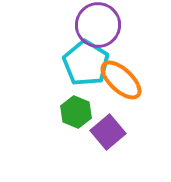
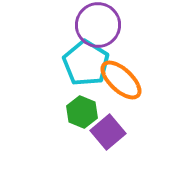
green hexagon: moved 6 px right
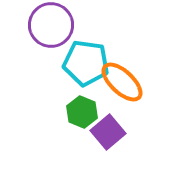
purple circle: moved 47 px left
cyan pentagon: rotated 24 degrees counterclockwise
orange ellipse: moved 1 px right, 2 px down
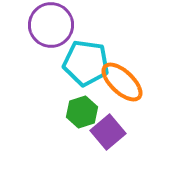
green hexagon: rotated 20 degrees clockwise
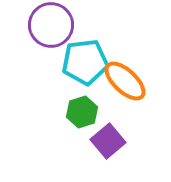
cyan pentagon: moved 1 px left, 1 px up; rotated 15 degrees counterclockwise
orange ellipse: moved 3 px right, 1 px up
purple square: moved 9 px down
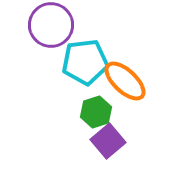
green hexagon: moved 14 px right
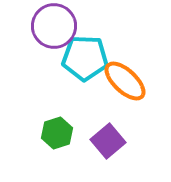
purple circle: moved 3 px right, 1 px down
cyan pentagon: moved 4 px up; rotated 9 degrees clockwise
green hexagon: moved 39 px left, 21 px down
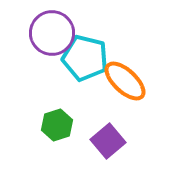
purple circle: moved 2 px left, 7 px down
cyan pentagon: rotated 12 degrees clockwise
green hexagon: moved 8 px up
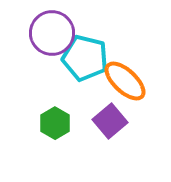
green hexagon: moved 2 px left, 2 px up; rotated 12 degrees counterclockwise
purple square: moved 2 px right, 20 px up
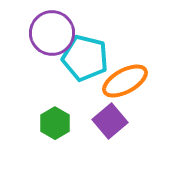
orange ellipse: rotated 72 degrees counterclockwise
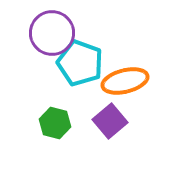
cyan pentagon: moved 5 px left, 5 px down; rotated 6 degrees clockwise
orange ellipse: rotated 15 degrees clockwise
green hexagon: rotated 16 degrees counterclockwise
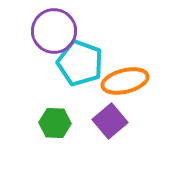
purple circle: moved 2 px right, 2 px up
green hexagon: rotated 12 degrees counterclockwise
